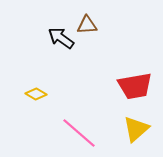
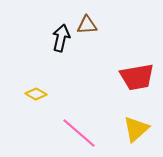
black arrow: rotated 68 degrees clockwise
red trapezoid: moved 2 px right, 9 px up
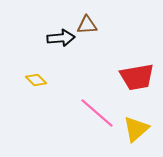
black arrow: rotated 72 degrees clockwise
yellow diamond: moved 14 px up; rotated 15 degrees clockwise
pink line: moved 18 px right, 20 px up
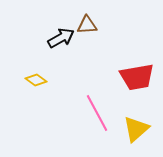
black arrow: rotated 24 degrees counterclockwise
yellow diamond: rotated 10 degrees counterclockwise
pink line: rotated 21 degrees clockwise
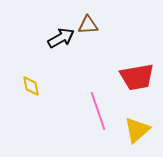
brown triangle: moved 1 px right
yellow diamond: moved 5 px left, 6 px down; rotated 45 degrees clockwise
pink line: moved 1 px right, 2 px up; rotated 9 degrees clockwise
yellow triangle: moved 1 px right, 1 px down
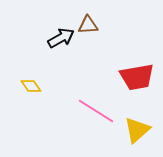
yellow diamond: rotated 25 degrees counterclockwise
pink line: moved 2 px left; rotated 39 degrees counterclockwise
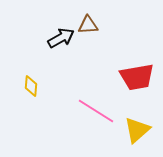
yellow diamond: rotated 40 degrees clockwise
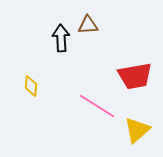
black arrow: rotated 64 degrees counterclockwise
red trapezoid: moved 2 px left, 1 px up
pink line: moved 1 px right, 5 px up
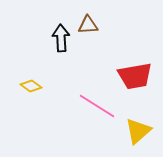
yellow diamond: rotated 60 degrees counterclockwise
yellow triangle: moved 1 px right, 1 px down
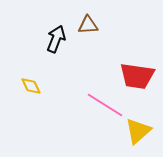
black arrow: moved 5 px left, 1 px down; rotated 24 degrees clockwise
red trapezoid: moved 2 px right; rotated 18 degrees clockwise
yellow diamond: rotated 30 degrees clockwise
pink line: moved 8 px right, 1 px up
